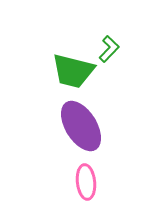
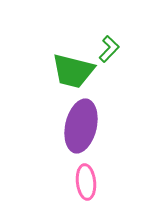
purple ellipse: rotated 45 degrees clockwise
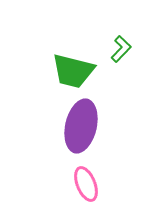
green L-shape: moved 12 px right
pink ellipse: moved 2 px down; rotated 16 degrees counterclockwise
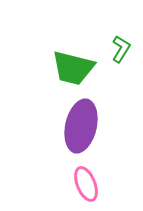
green L-shape: rotated 12 degrees counterclockwise
green trapezoid: moved 3 px up
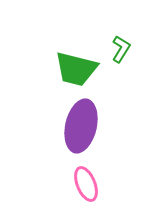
green trapezoid: moved 3 px right, 1 px down
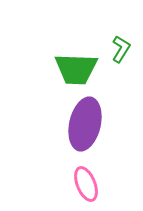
green trapezoid: rotated 12 degrees counterclockwise
purple ellipse: moved 4 px right, 2 px up
